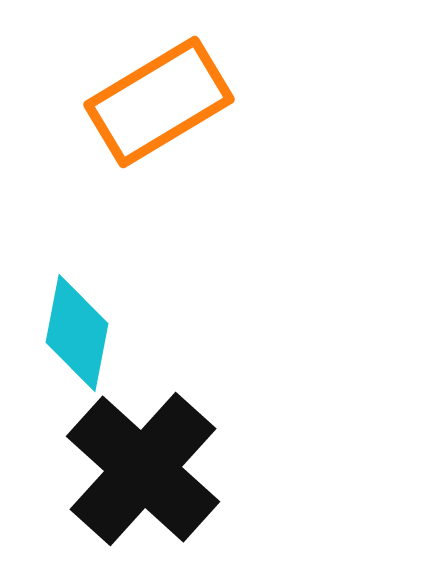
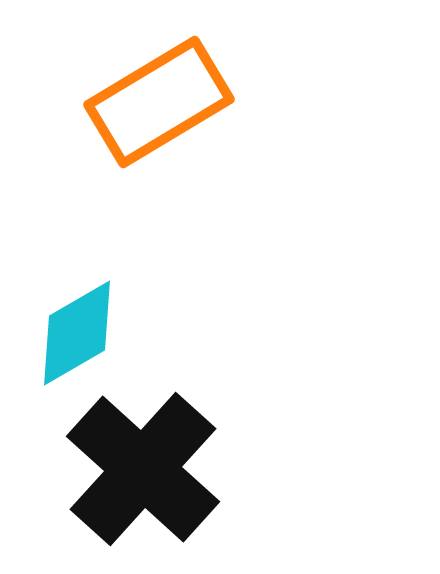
cyan diamond: rotated 49 degrees clockwise
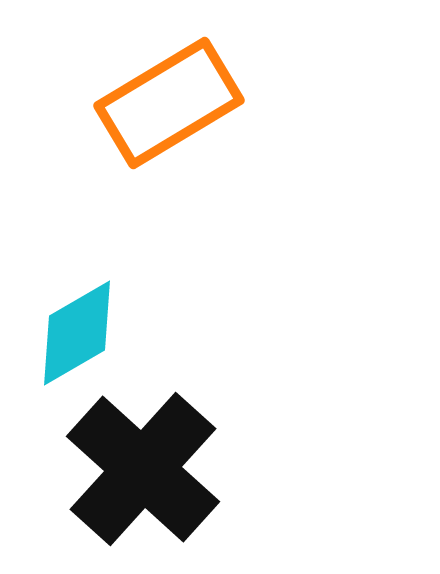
orange rectangle: moved 10 px right, 1 px down
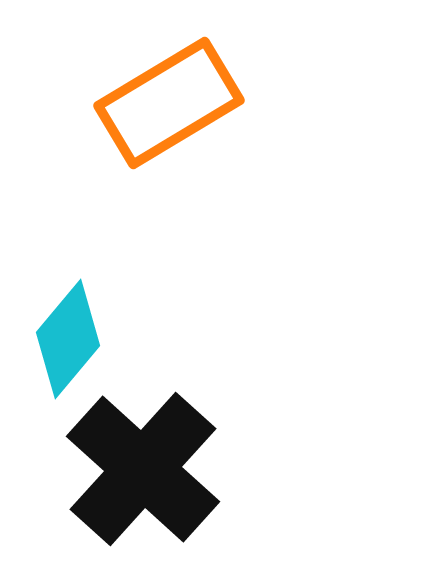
cyan diamond: moved 9 px left, 6 px down; rotated 20 degrees counterclockwise
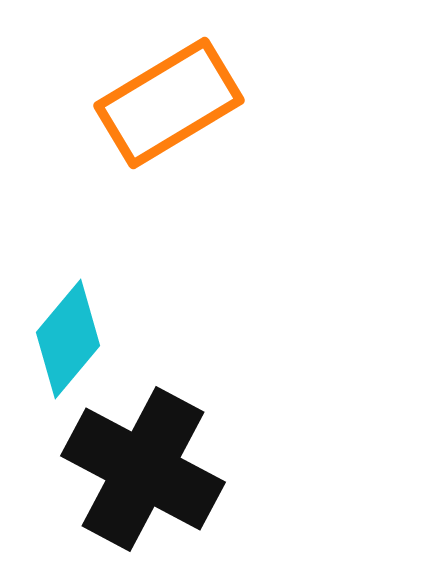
black cross: rotated 14 degrees counterclockwise
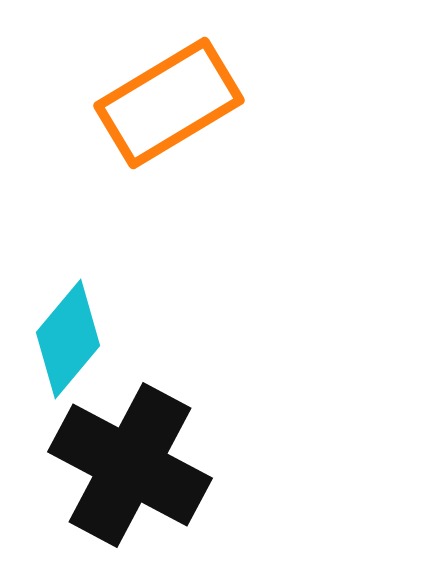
black cross: moved 13 px left, 4 px up
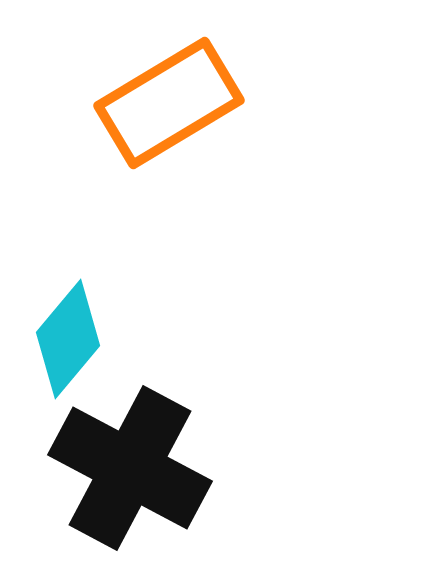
black cross: moved 3 px down
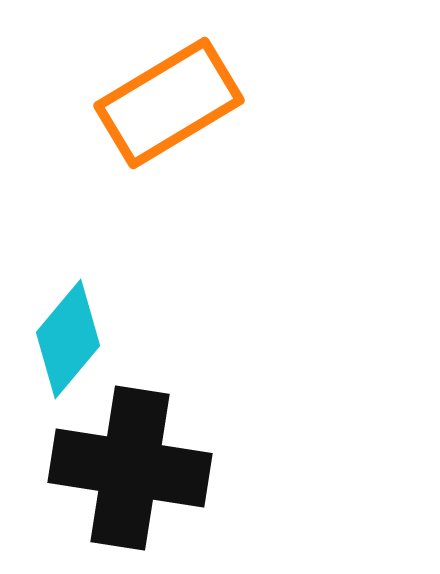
black cross: rotated 19 degrees counterclockwise
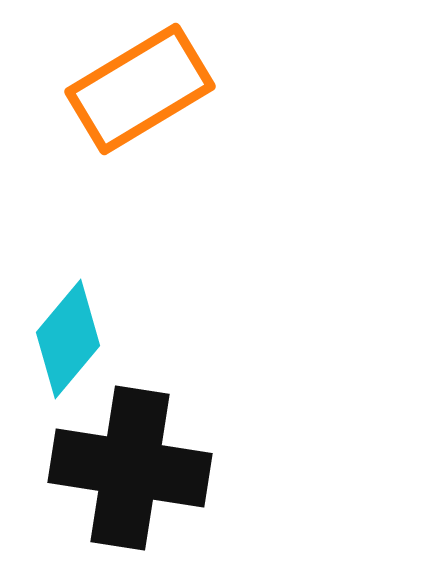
orange rectangle: moved 29 px left, 14 px up
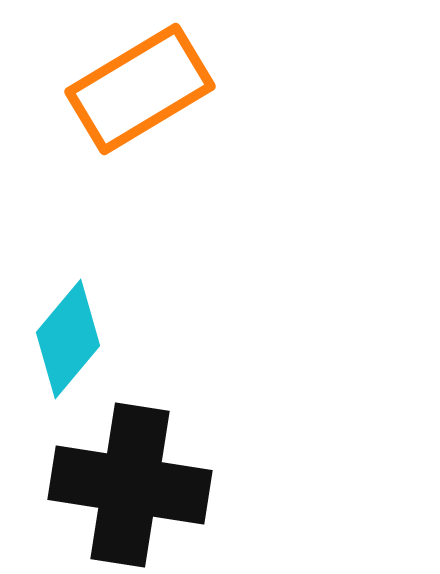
black cross: moved 17 px down
